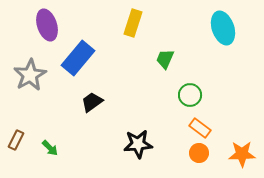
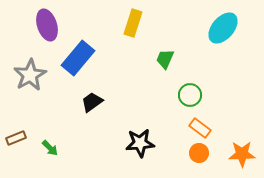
cyan ellipse: rotated 60 degrees clockwise
brown rectangle: moved 2 px up; rotated 42 degrees clockwise
black star: moved 2 px right, 1 px up
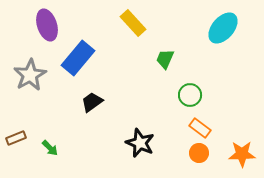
yellow rectangle: rotated 60 degrees counterclockwise
black star: rotated 28 degrees clockwise
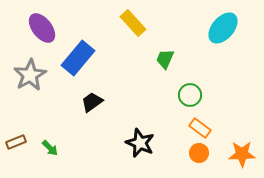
purple ellipse: moved 5 px left, 3 px down; rotated 20 degrees counterclockwise
brown rectangle: moved 4 px down
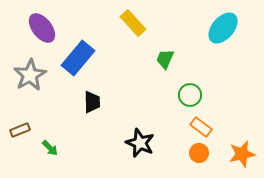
black trapezoid: rotated 125 degrees clockwise
orange rectangle: moved 1 px right, 1 px up
brown rectangle: moved 4 px right, 12 px up
orange star: rotated 12 degrees counterclockwise
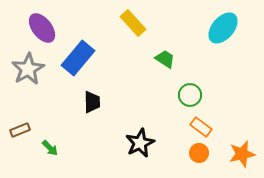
green trapezoid: rotated 100 degrees clockwise
gray star: moved 2 px left, 6 px up
black star: rotated 24 degrees clockwise
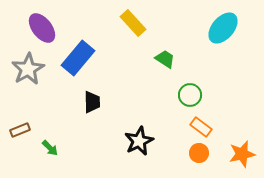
black star: moved 1 px left, 2 px up
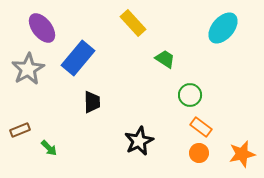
green arrow: moved 1 px left
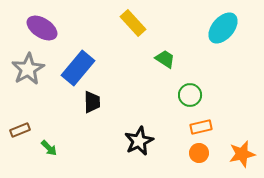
purple ellipse: rotated 20 degrees counterclockwise
blue rectangle: moved 10 px down
orange rectangle: rotated 50 degrees counterclockwise
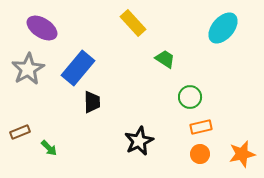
green circle: moved 2 px down
brown rectangle: moved 2 px down
orange circle: moved 1 px right, 1 px down
